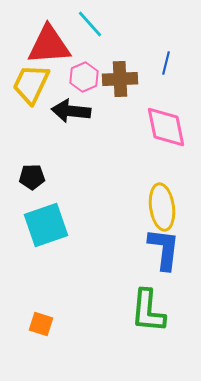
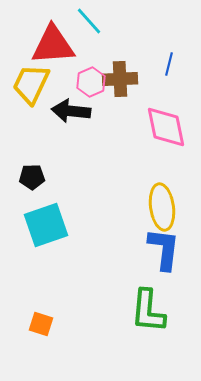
cyan line: moved 1 px left, 3 px up
red triangle: moved 4 px right
blue line: moved 3 px right, 1 px down
pink hexagon: moved 7 px right, 5 px down
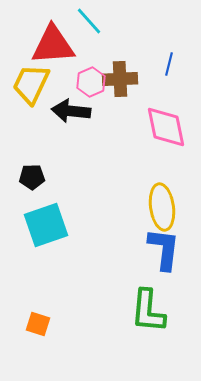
orange square: moved 3 px left
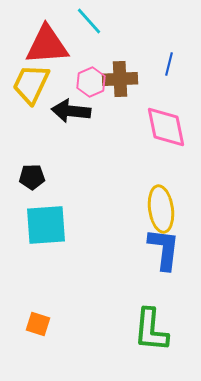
red triangle: moved 6 px left
yellow ellipse: moved 1 px left, 2 px down
cyan square: rotated 15 degrees clockwise
green L-shape: moved 3 px right, 19 px down
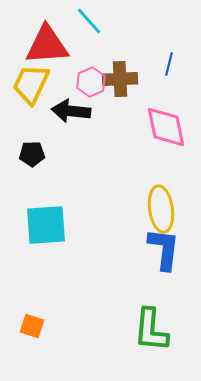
black pentagon: moved 23 px up
orange square: moved 6 px left, 2 px down
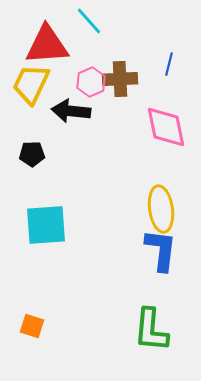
blue L-shape: moved 3 px left, 1 px down
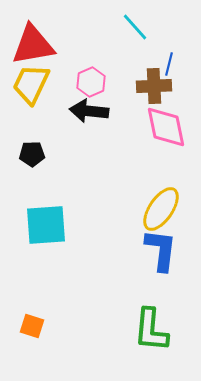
cyan line: moved 46 px right, 6 px down
red triangle: moved 14 px left; rotated 6 degrees counterclockwise
brown cross: moved 34 px right, 7 px down
black arrow: moved 18 px right
yellow ellipse: rotated 42 degrees clockwise
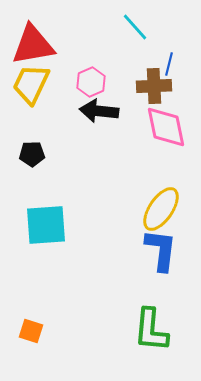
black arrow: moved 10 px right
orange square: moved 1 px left, 5 px down
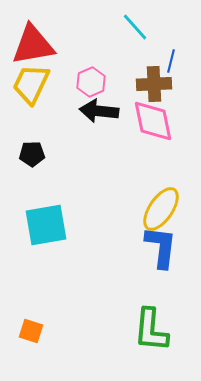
blue line: moved 2 px right, 3 px up
brown cross: moved 2 px up
pink diamond: moved 13 px left, 6 px up
cyan square: rotated 6 degrees counterclockwise
blue L-shape: moved 3 px up
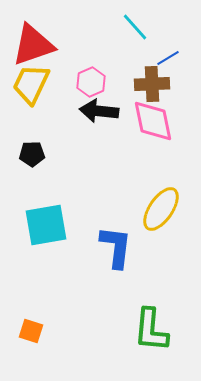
red triangle: rotated 9 degrees counterclockwise
blue line: moved 3 px left, 3 px up; rotated 45 degrees clockwise
brown cross: moved 2 px left
blue L-shape: moved 45 px left
